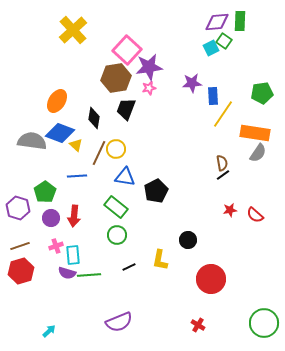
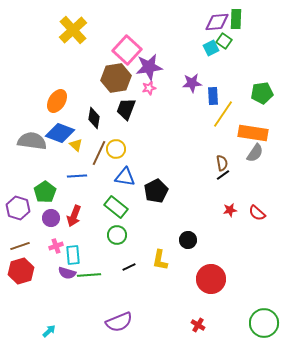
green rectangle at (240, 21): moved 4 px left, 2 px up
orange rectangle at (255, 133): moved 2 px left
gray semicircle at (258, 153): moved 3 px left
red semicircle at (255, 215): moved 2 px right, 2 px up
red arrow at (74, 216): rotated 15 degrees clockwise
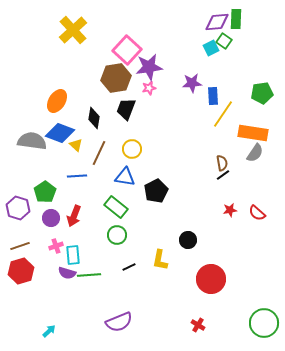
yellow circle at (116, 149): moved 16 px right
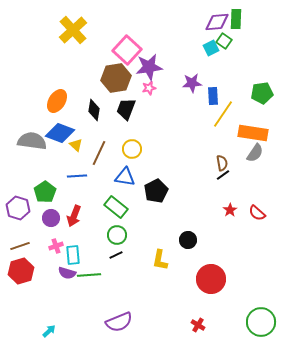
black diamond at (94, 118): moved 8 px up
red star at (230, 210): rotated 24 degrees counterclockwise
black line at (129, 267): moved 13 px left, 12 px up
green circle at (264, 323): moved 3 px left, 1 px up
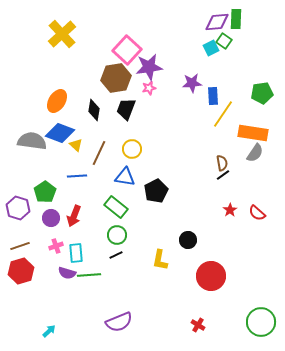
yellow cross at (73, 30): moved 11 px left, 4 px down
cyan rectangle at (73, 255): moved 3 px right, 2 px up
red circle at (211, 279): moved 3 px up
